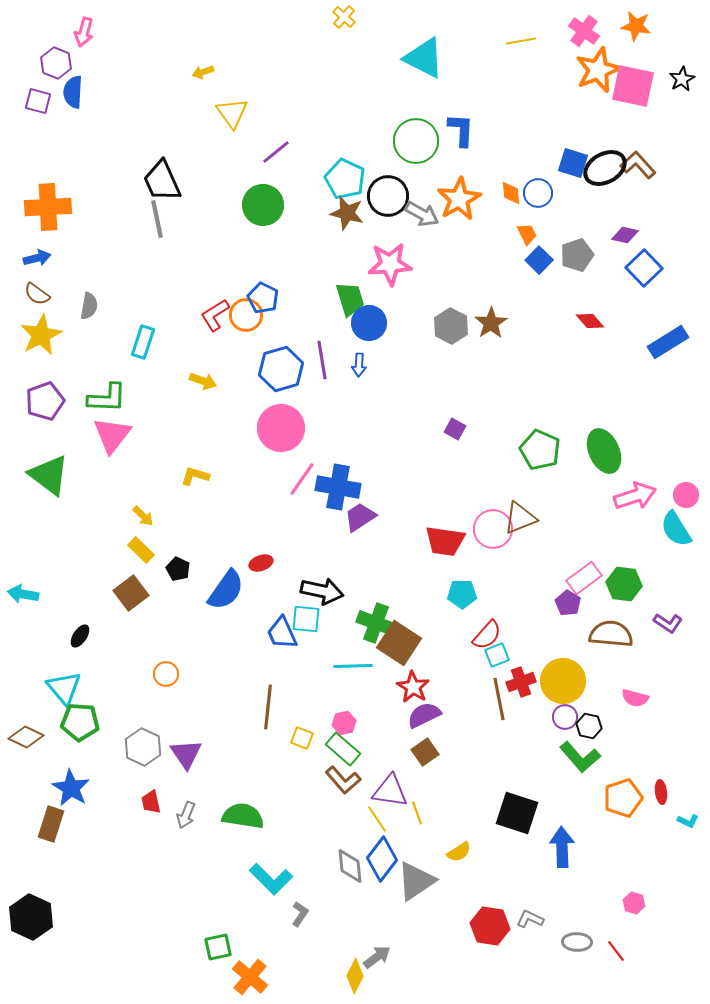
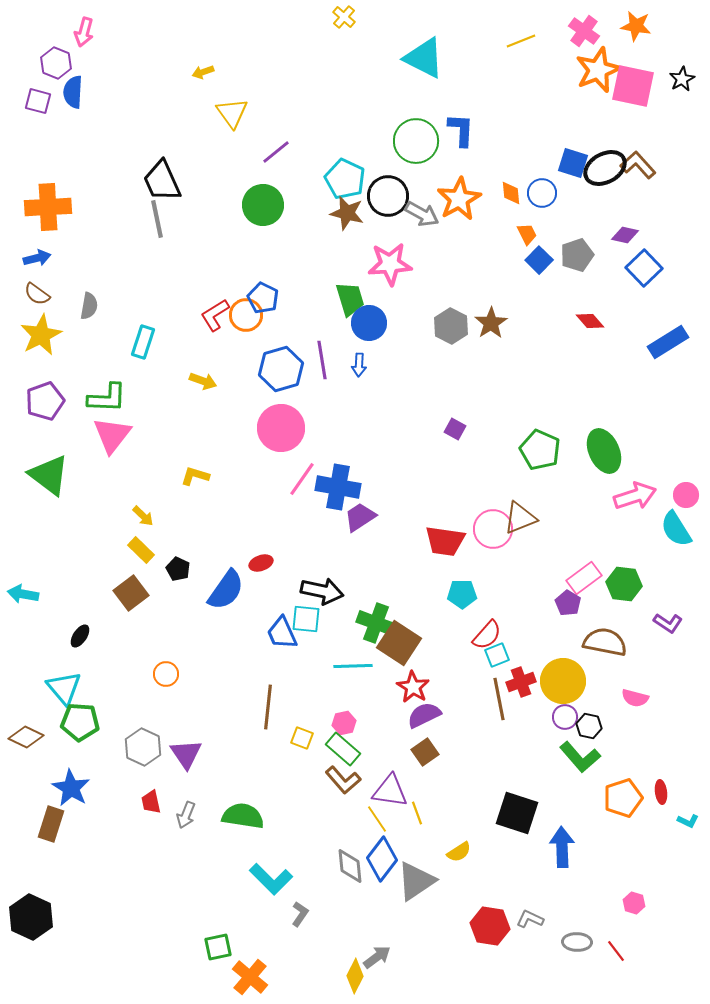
yellow line at (521, 41): rotated 12 degrees counterclockwise
blue circle at (538, 193): moved 4 px right
brown semicircle at (611, 634): moved 6 px left, 8 px down; rotated 6 degrees clockwise
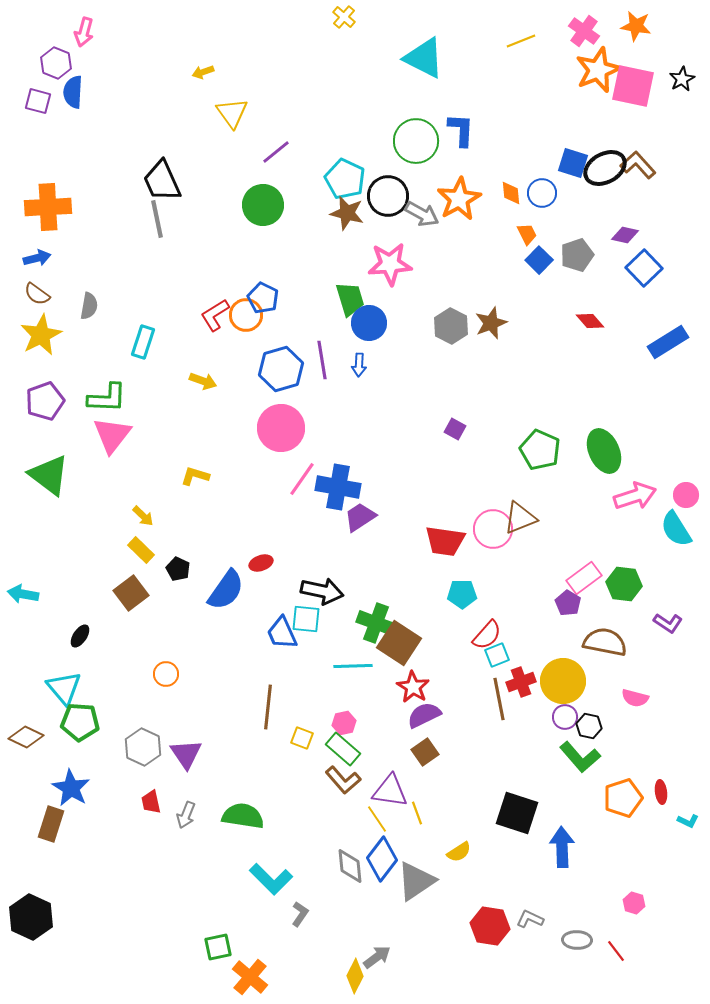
brown star at (491, 323): rotated 12 degrees clockwise
gray ellipse at (577, 942): moved 2 px up
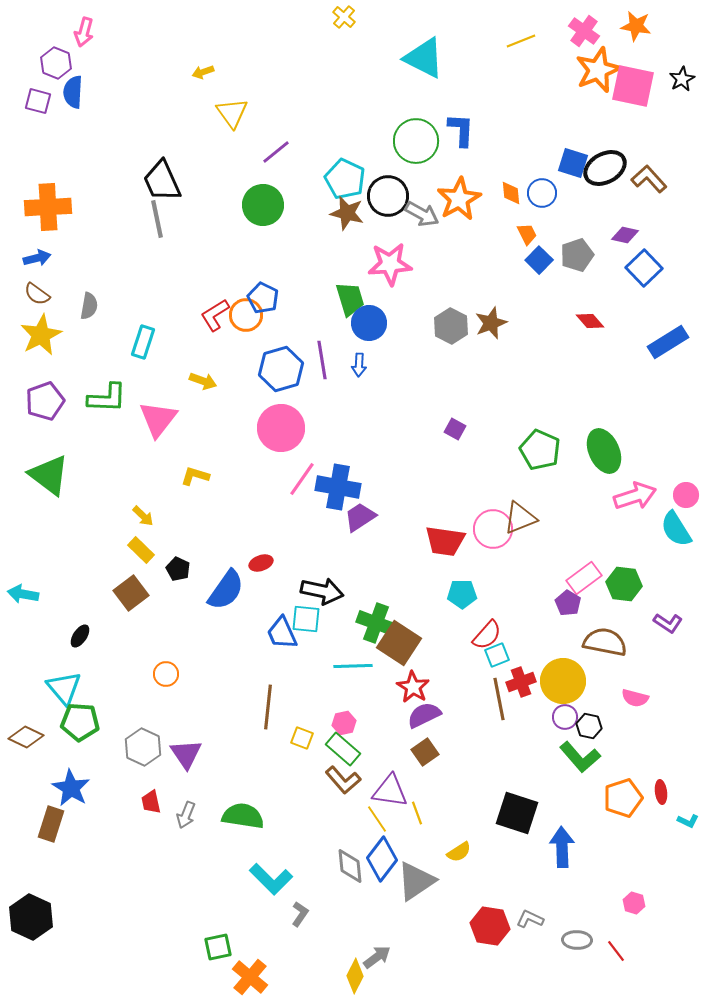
brown L-shape at (638, 165): moved 11 px right, 14 px down
pink triangle at (112, 435): moved 46 px right, 16 px up
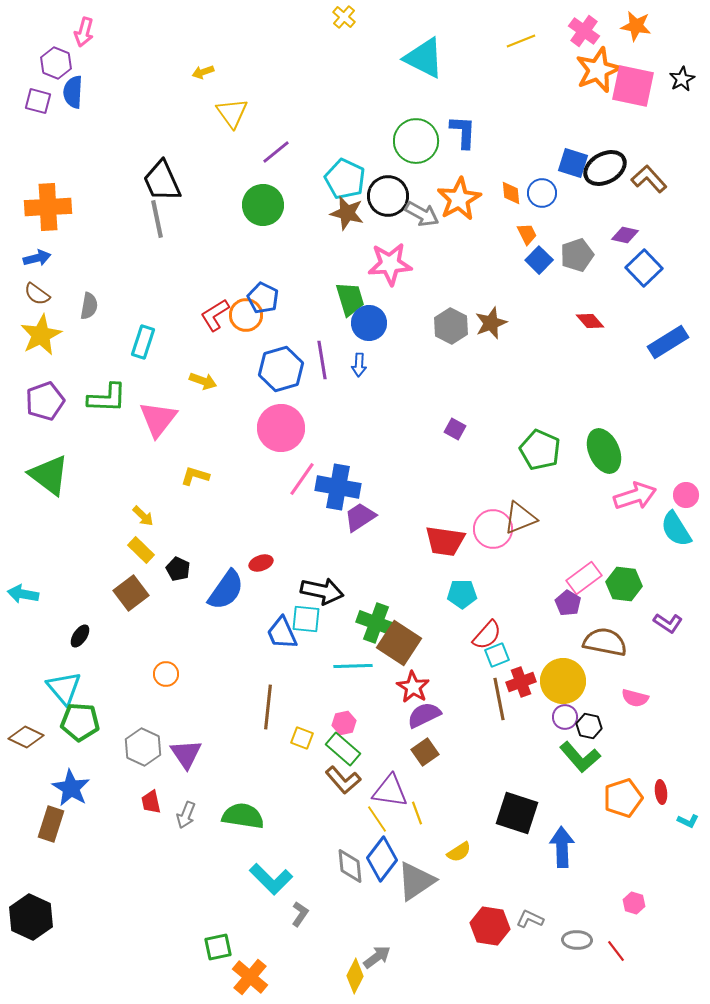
blue L-shape at (461, 130): moved 2 px right, 2 px down
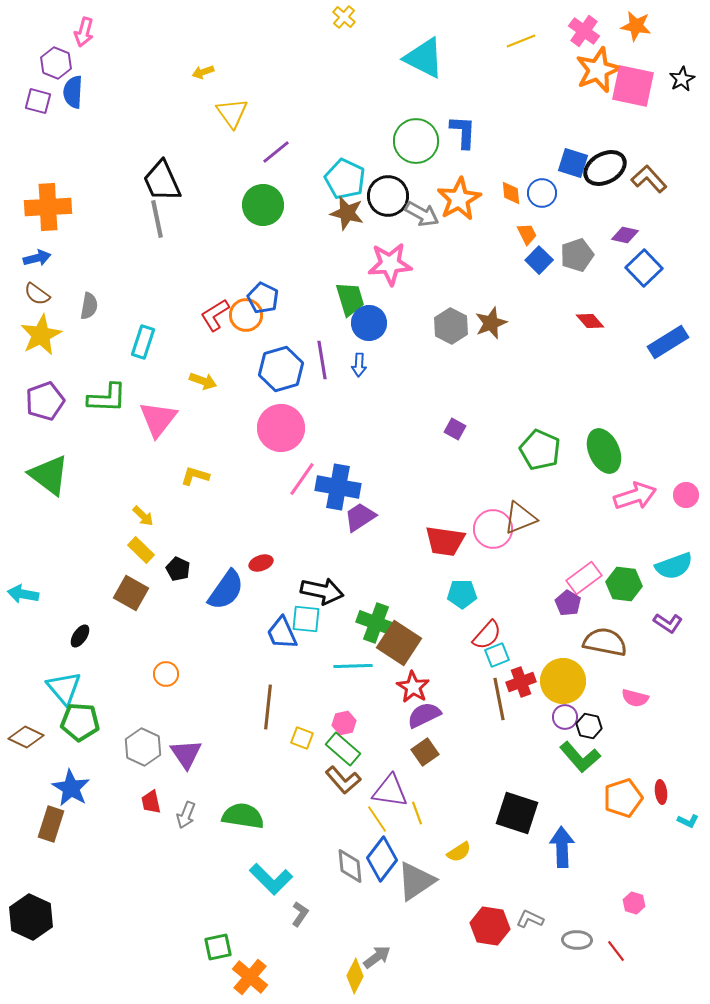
cyan semicircle at (676, 529): moved 2 px left, 37 px down; rotated 78 degrees counterclockwise
brown square at (131, 593): rotated 24 degrees counterclockwise
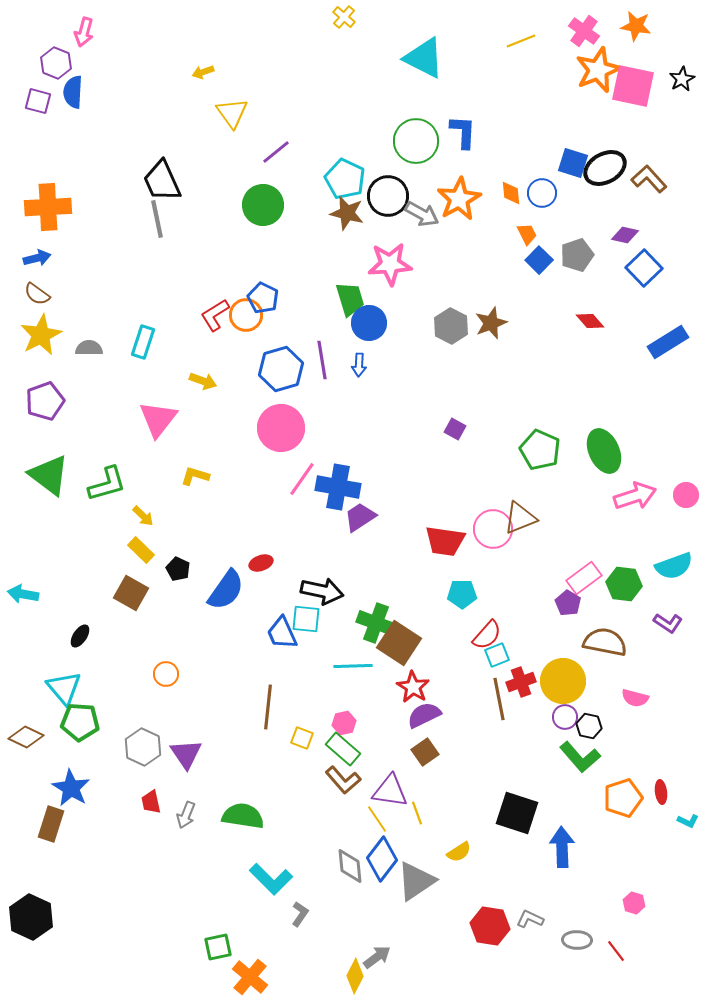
gray semicircle at (89, 306): moved 42 px down; rotated 100 degrees counterclockwise
green L-shape at (107, 398): moved 86 px down; rotated 18 degrees counterclockwise
